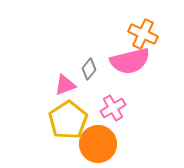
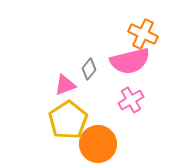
pink cross: moved 18 px right, 8 px up
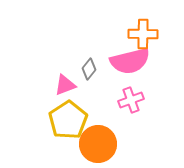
orange cross: rotated 24 degrees counterclockwise
pink cross: rotated 10 degrees clockwise
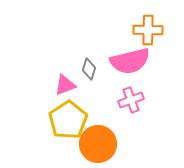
orange cross: moved 5 px right, 4 px up
gray diamond: rotated 20 degrees counterclockwise
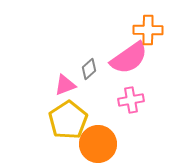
pink semicircle: moved 1 px left, 3 px up; rotated 21 degrees counterclockwise
gray diamond: rotated 30 degrees clockwise
pink cross: rotated 10 degrees clockwise
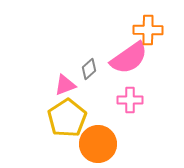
pink cross: moved 1 px left; rotated 10 degrees clockwise
yellow pentagon: moved 1 px left, 2 px up
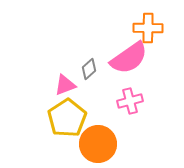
orange cross: moved 2 px up
pink cross: moved 1 px down; rotated 15 degrees counterclockwise
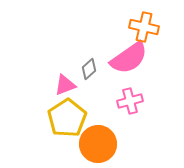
orange cross: moved 4 px left, 1 px up; rotated 12 degrees clockwise
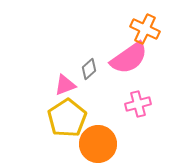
orange cross: moved 1 px right, 2 px down; rotated 12 degrees clockwise
pink cross: moved 8 px right, 3 px down
